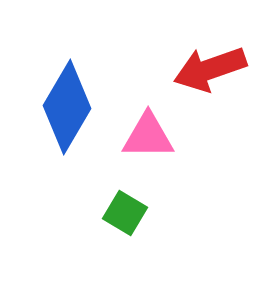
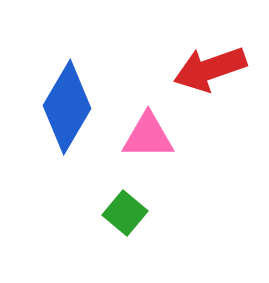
green square: rotated 9 degrees clockwise
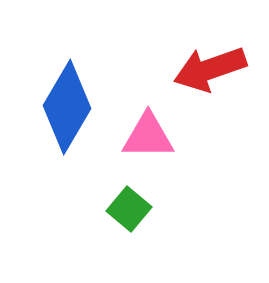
green square: moved 4 px right, 4 px up
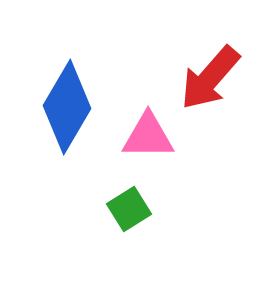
red arrow: moved 9 px down; rotated 30 degrees counterclockwise
green square: rotated 18 degrees clockwise
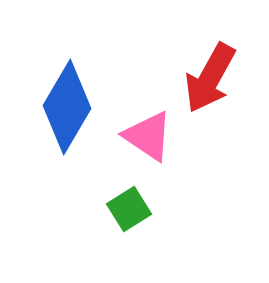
red arrow: rotated 12 degrees counterclockwise
pink triangle: rotated 34 degrees clockwise
